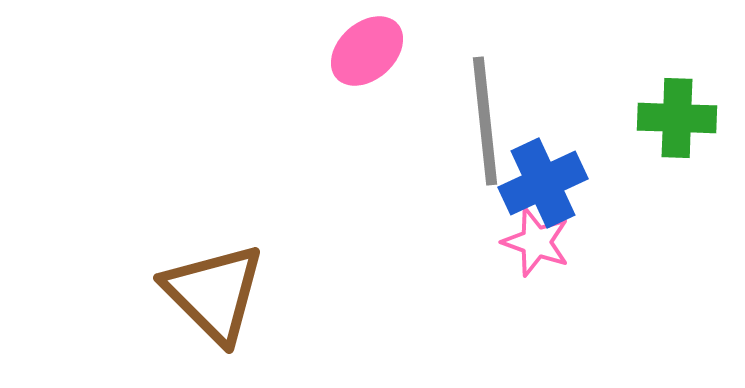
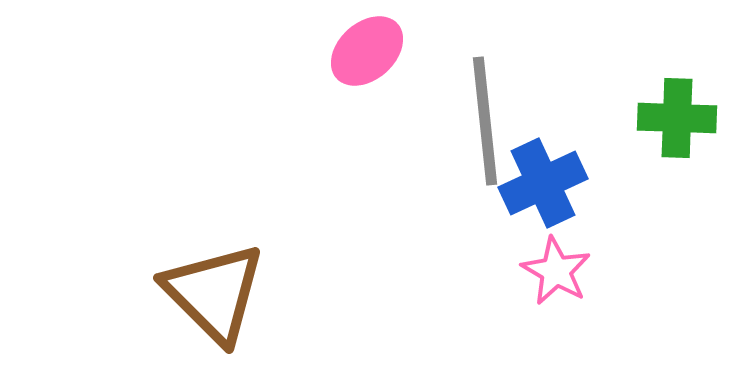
pink star: moved 20 px right, 29 px down; rotated 10 degrees clockwise
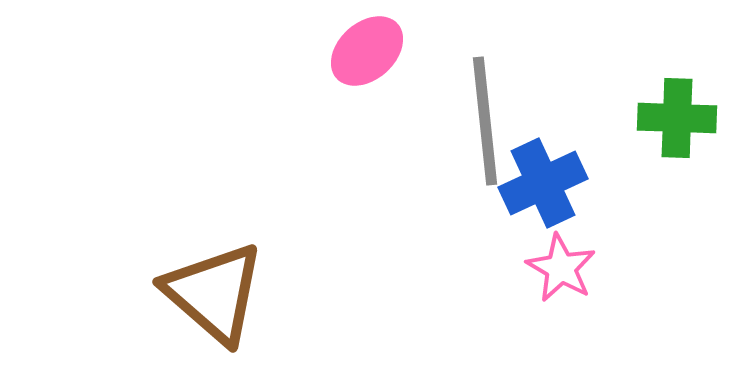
pink star: moved 5 px right, 3 px up
brown triangle: rotated 4 degrees counterclockwise
